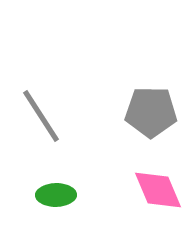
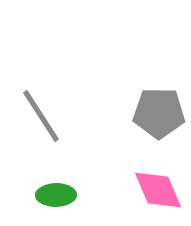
gray pentagon: moved 8 px right, 1 px down
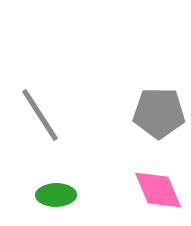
gray line: moved 1 px left, 1 px up
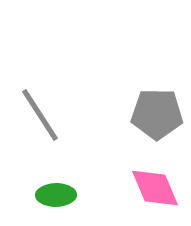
gray pentagon: moved 2 px left, 1 px down
pink diamond: moved 3 px left, 2 px up
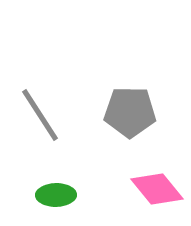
gray pentagon: moved 27 px left, 2 px up
pink diamond: moved 2 px right, 1 px down; rotated 16 degrees counterclockwise
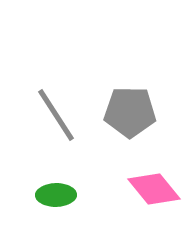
gray line: moved 16 px right
pink diamond: moved 3 px left
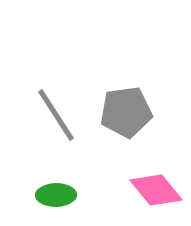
gray pentagon: moved 4 px left; rotated 9 degrees counterclockwise
pink diamond: moved 2 px right, 1 px down
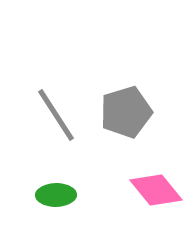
gray pentagon: rotated 9 degrees counterclockwise
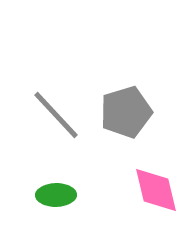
gray line: rotated 10 degrees counterclockwise
pink diamond: rotated 26 degrees clockwise
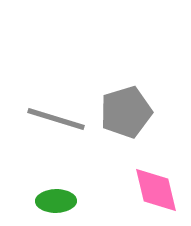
gray line: moved 4 px down; rotated 30 degrees counterclockwise
green ellipse: moved 6 px down
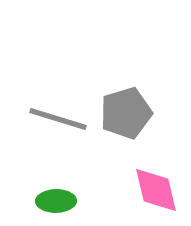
gray pentagon: moved 1 px down
gray line: moved 2 px right
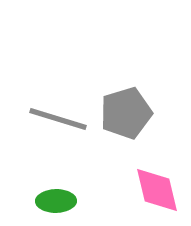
pink diamond: moved 1 px right
